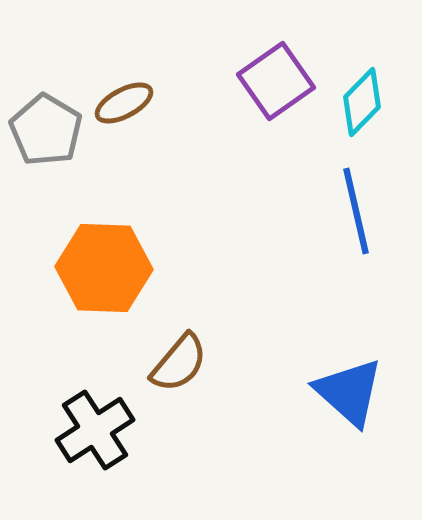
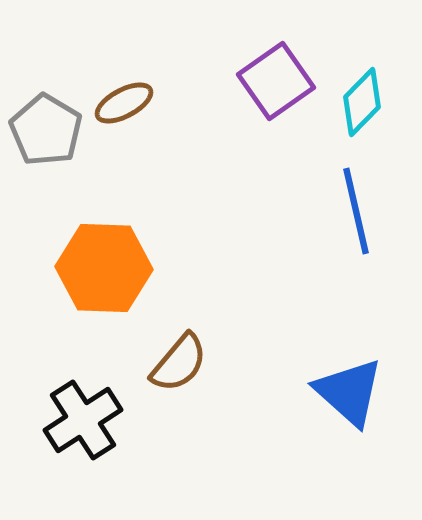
black cross: moved 12 px left, 10 px up
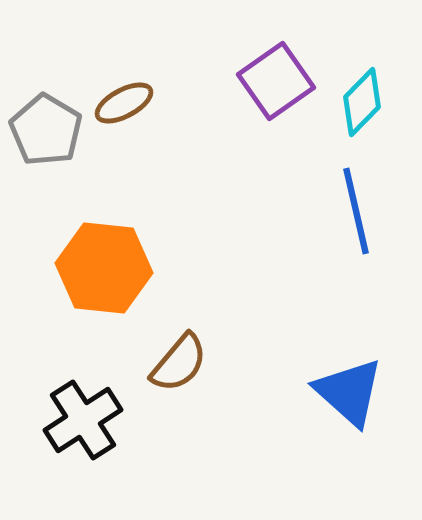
orange hexagon: rotated 4 degrees clockwise
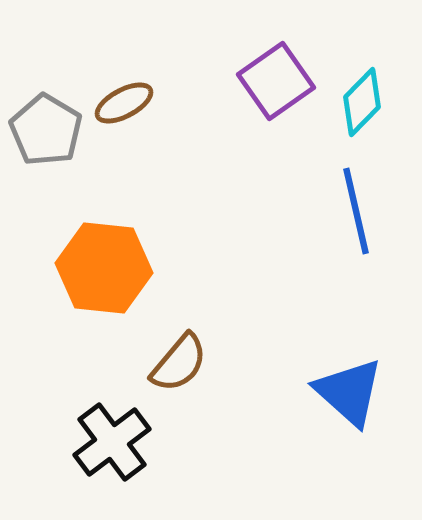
black cross: moved 29 px right, 22 px down; rotated 4 degrees counterclockwise
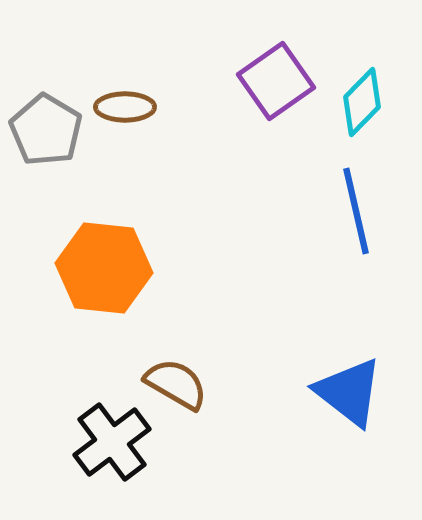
brown ellipse: moved 1 px right, 4 px down; rotated 28 degrees clockwise
brown semicircle: moved 3 px left, 21 px down; rotated 100 degrees counterclockwise
blue triangle: rotated 4 degrees counterclockwise
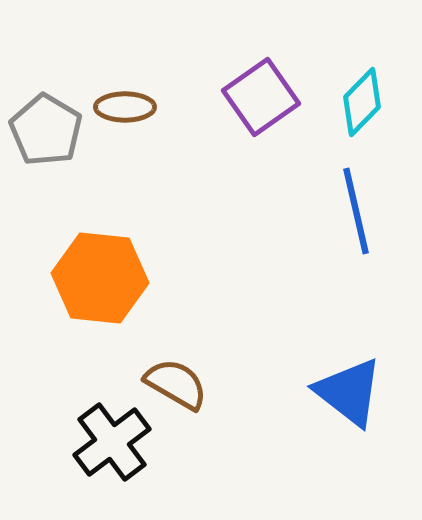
purple square: moved 15 px left, 16 px down
orange hexagon: moved 4 px left, 10 px down
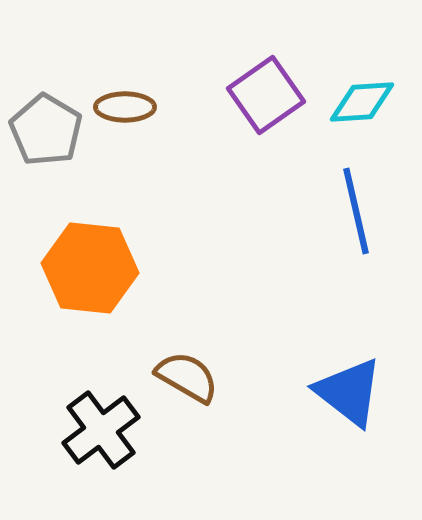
purple square: moved 5 px right, 2 px up
cyan diamond: rotated 42 degrees clockwise
orange hexagon: moved 10 px left, 10 px up
brown semicircle: moved 11 px right, 7 px up
black cross: moved 11 px left, 12 px up
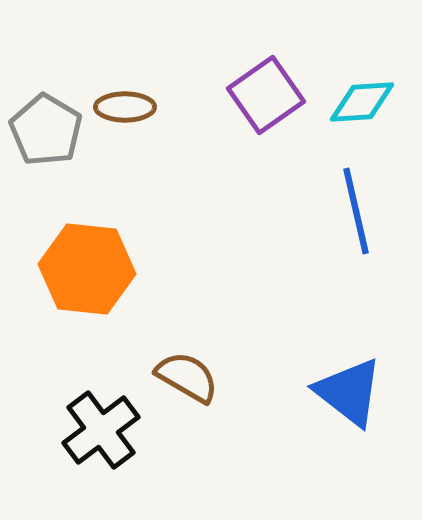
orange hexagon: moved 3 px left, 1 px down
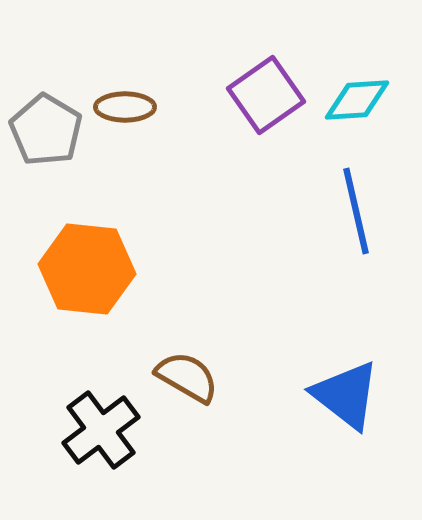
cyan diamond: moved 5 px left, 2 px up
blue triangle: moved 3 px left, 3 px down
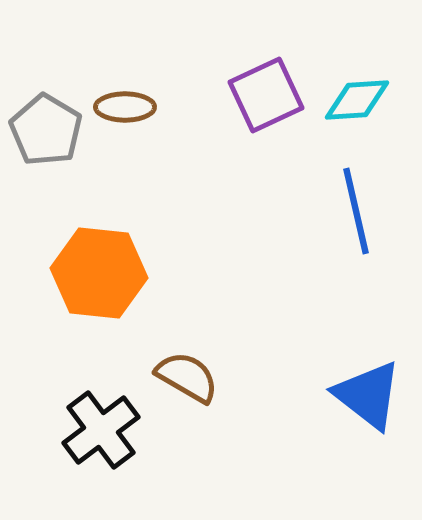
purple square: rotated 10 degrees clockwise
orange hexagon: moved 12 px right, 4 px down
blue triangle: moved 22 px right
